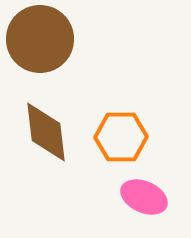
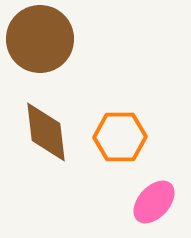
orange hexagon: moved 1 px left
pink ellipse: moved 10 px right, 5 px down; rotated 72 degrees counterclockwise
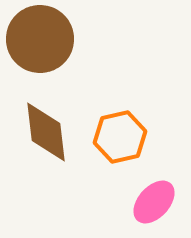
orange hexagon: rotated 12 degrees counterclockwise
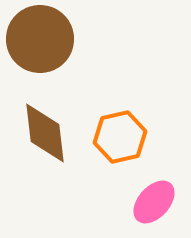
brown diamond: moved 1 px left, 1 px down
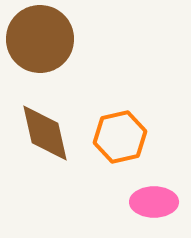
brown diamond: rotated 6 degrees counterclockwise
pink ellipse: rotated 48 degrees clockwise
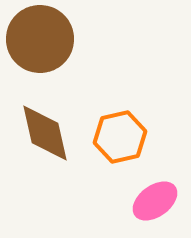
pink ellipse: moved 1 px right, 1 px up; rotated 36 degrees counterclockwise
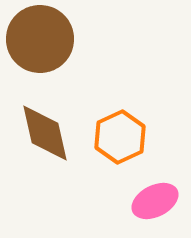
orange hexagon: rotated 12 degrees counterclockwise
pink ellipse: rotated 9 degrees clockwise
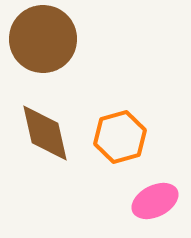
brown circle: moved 3 px right
orange hexagon: rotated 9 degrees clockwise
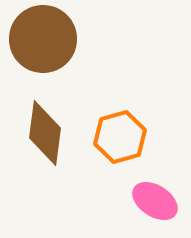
brown diamond: rotated 20 degrees clockwise
pink ellipse: rotated 60 degrees clockwise
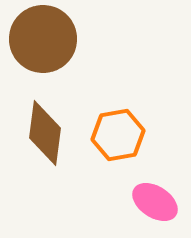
orange hexagon: moved 2 px left, 2 px up; rotated 6 degrees clockwise
pink ellipse: moved 1 px down
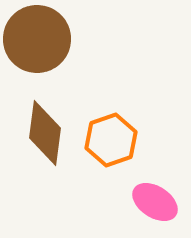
brown circle: moved 6 px left
orange hexagon: moved 7 px left, 5 px down; rotated 9 degrees counterclockwise
